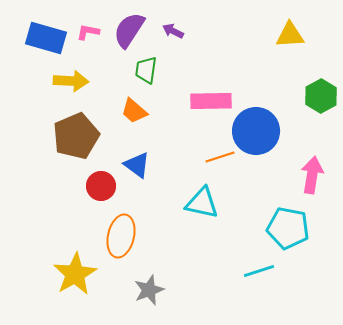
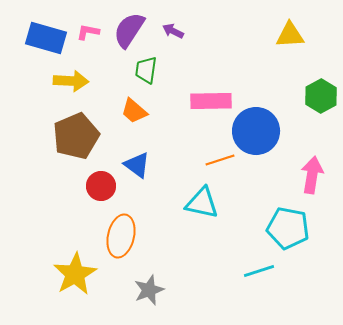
orange line: moved 3 px down
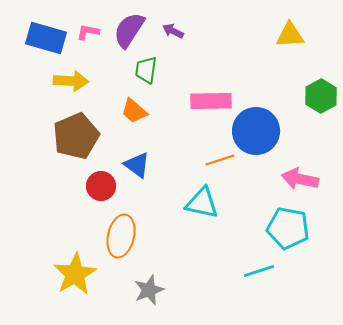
pink arrow: moved 12 px left, 4 px down; rotated 87 degrees counterclockwise
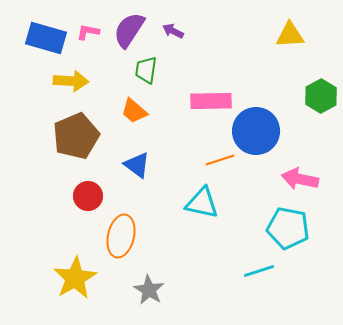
red circle: moved 13 px left, 10 px down
yellow star: moved 4 px down
gray star: rotated 20 degrees counterclockwise
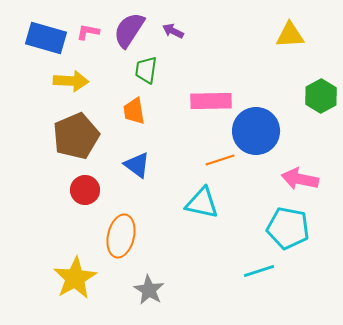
orange trapezoid: rotated 40 degrees clockwise
red circle: moved 3 px left, 6 px up
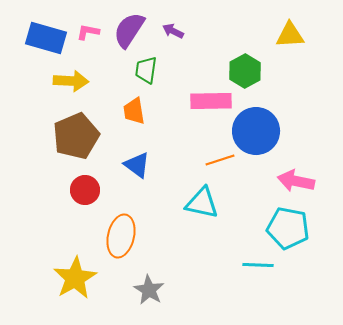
green hexagon: moved 76 px left, 25 px up
pink arrow: moved 4 px left, 2 px down
cyan line: moved 1 px left, 6 px up; rotated 20 degrees clockwise
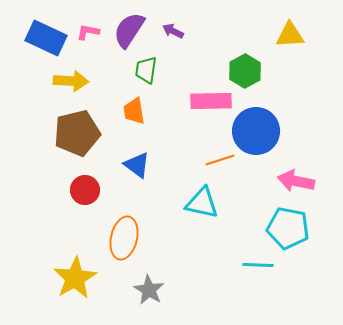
blue rectangle: rotated 9 degrees clockwise
brown pentagon: moved 1 px right, 3 px up; rotated 9 degrees clockwise
orange ellipse: moved 3 px right, 2 px down
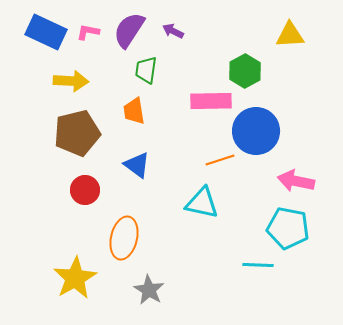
blue rectangle: moved 6 px up
